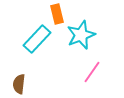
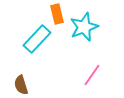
cyan star: moved 3 px right, 8 px up
pink line: moved 3 px down
brown semicircle: moved 2 px right, 1 px down; rotated 24 degrees counterclockwise
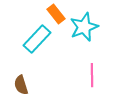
orange rectangle: moved 1 px left; rotated 24 degrees counterclockwise
pink line: rotated 35 degrees counterclockwise
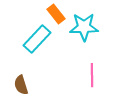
cyan star: rotated 20 degrees clockwise
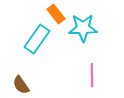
cyan star: moved 1 px left, 1 px down
cyan rectangle: rotated 8 degrees counterclockwise
brown semicircle: rotated 18 degrees counterclockwise
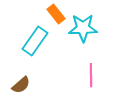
cyan rectangle: moved 2 px left, 2 px down
pink line: moved 1 px left
brown semicircle: rotated 96 degrees counterclockwise
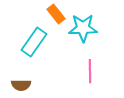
cyan rectangle: moved 1 px left, 1 px down
pink line: moved 1 px left, 4 px up
brown semicircle: rotated 42 degrees clockwise
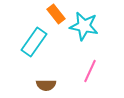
cyan star: moved 1 px right, 2 px up; rotated 12 degrees clockwise
pink line: rotated 25 degrees clockwise
brown semicircle: moved 25 px right
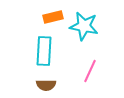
orange rectangle: moved 3 px left, 3 px down; rotated 66 degrees counterclockwise
cyan rectangle: moved 10 px right, 9 px down; rotated 32 degrees counterclockwise
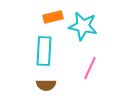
cyan star: moved 1 px left
pink line: moved 3 px up
